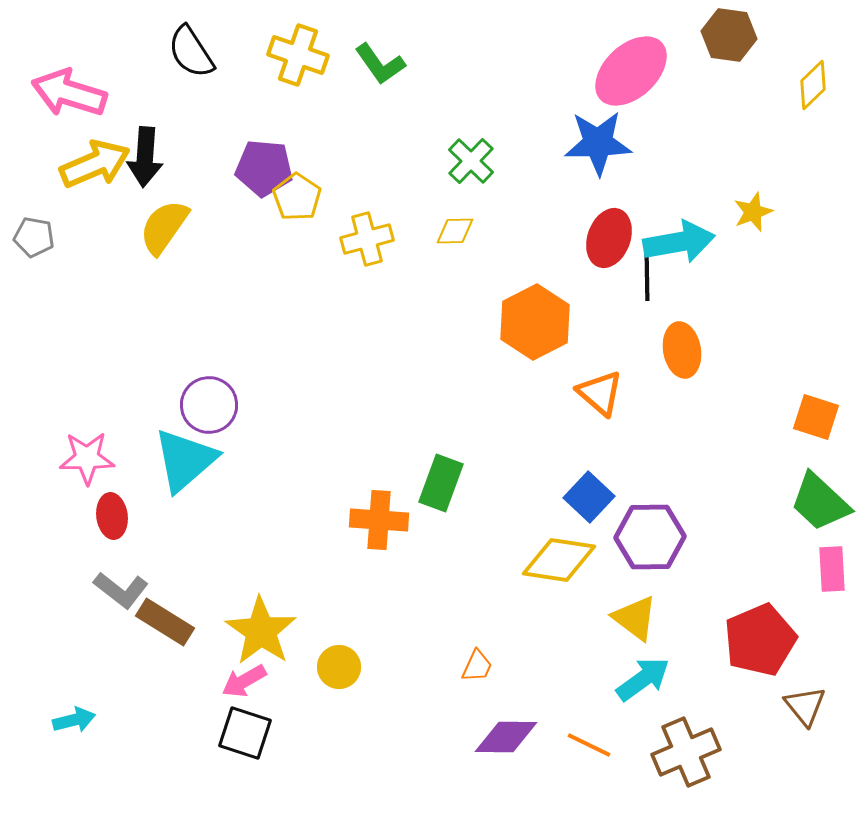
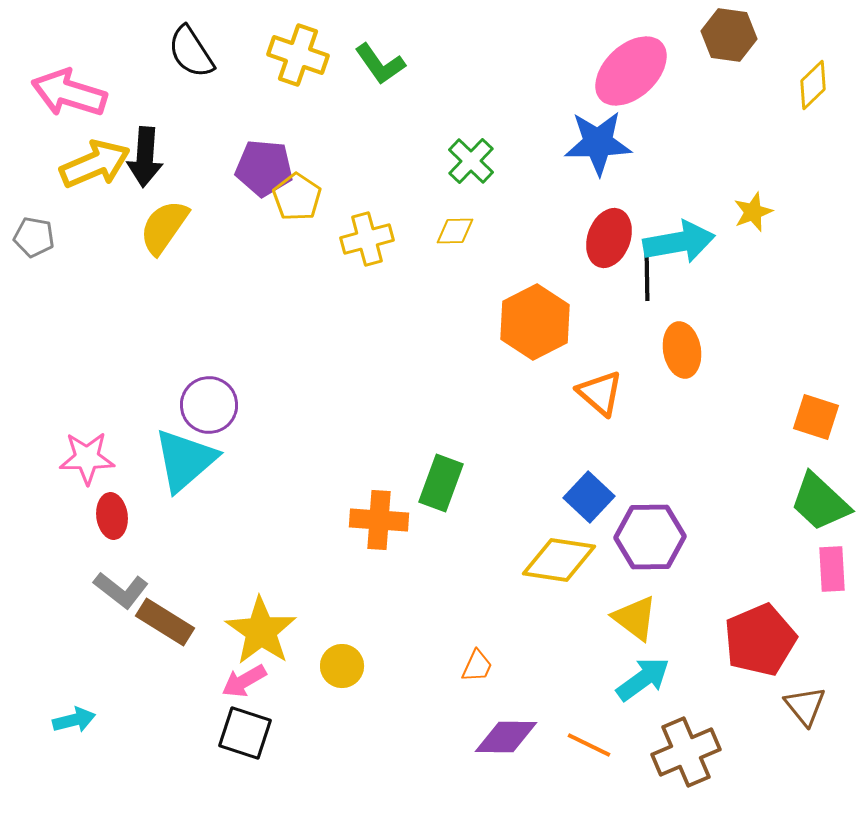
yellow circle at (339, 667): moved 3 px right, 1 px up
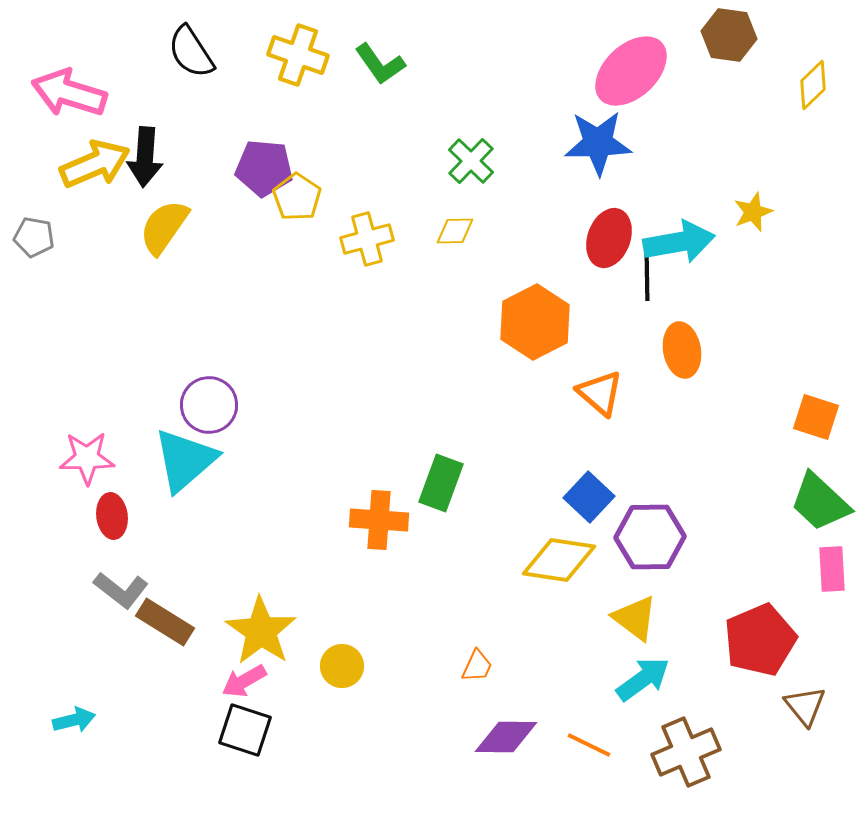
black square at (245, 733): moved 3 px up
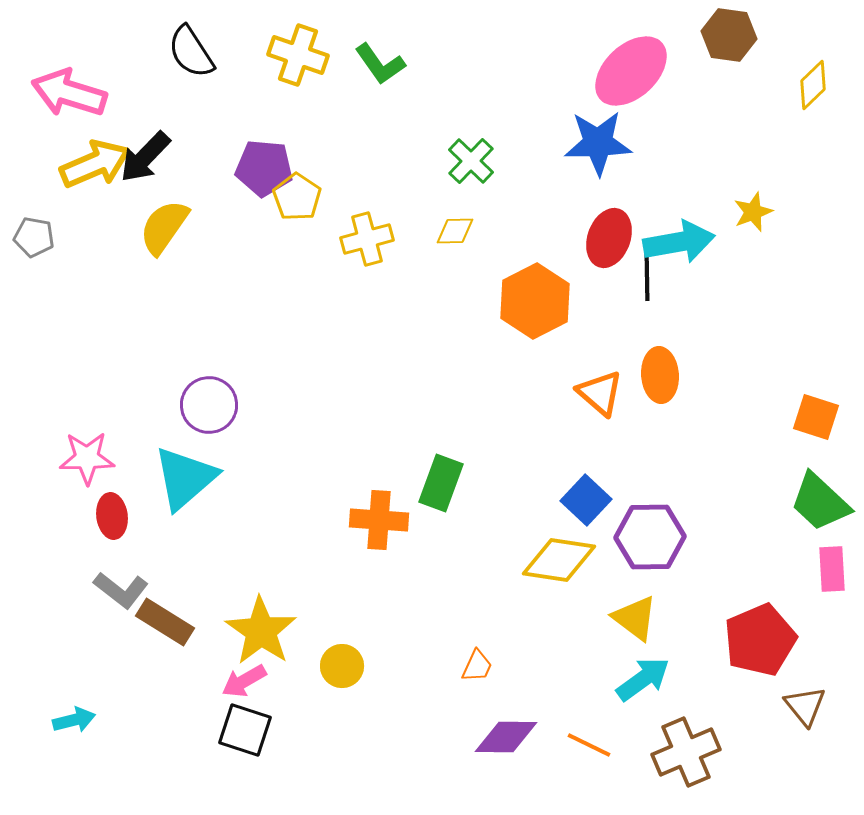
black arrow at (145, 157): rotated 40 degrees clockwise
orange hexagon at (535, 322): moved 21 px up
orange ellipse at (682, 350): moved 22 px left, 25 px down; rotated 6 degrees clockwise
cyan triangle at (185, 460): moved 18 px down
blue square at (589, 497): moved 3 px left, 3 px down
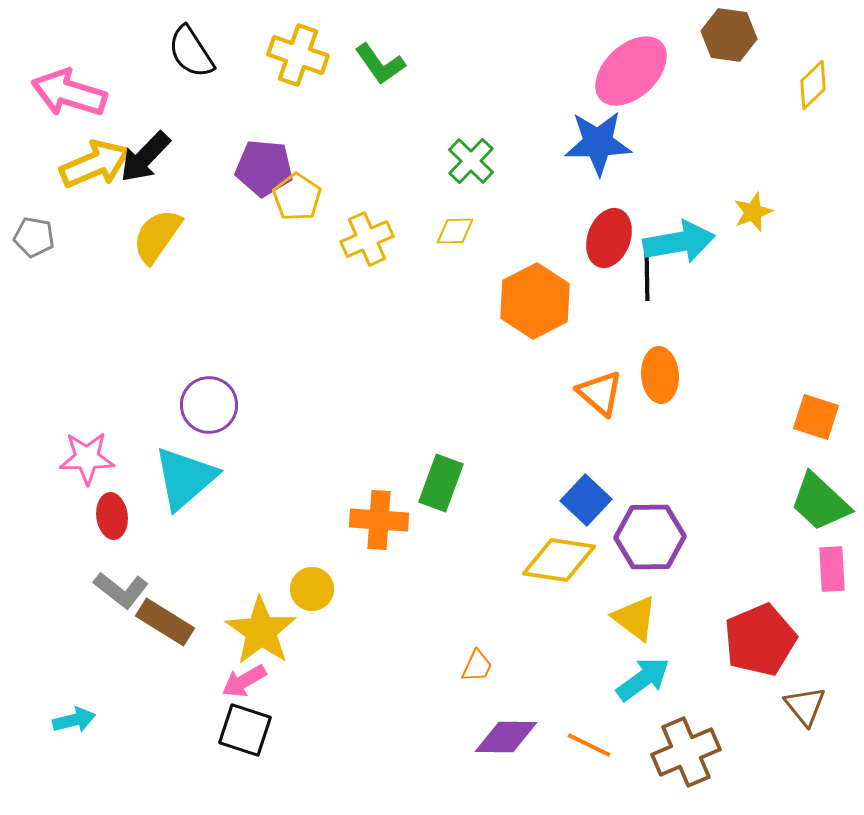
yellow semicircle at (164, 227): moved 7 px left, 9 px down
yellow cross at (367, 239): rotated 9 degrees counterclockwise
yellow circle at (342, 666): moved 30 px left, 77 px up
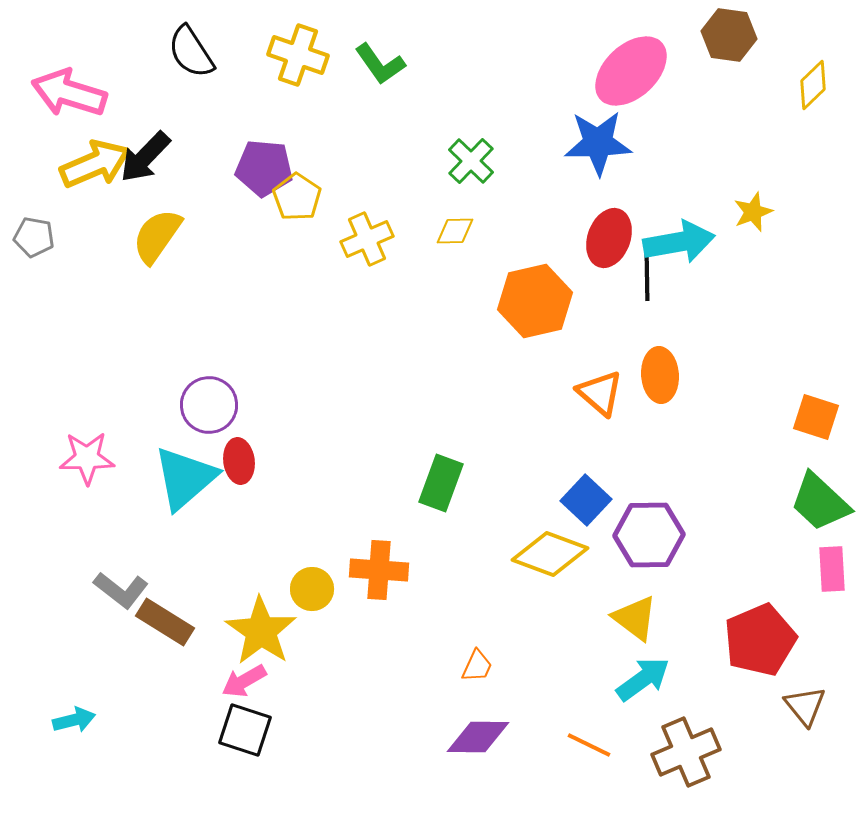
orange hexagon at (535, 301): rotated 14 degrees clockwise
red ellipse at (112, 516): moved 127 px right, 55 px up
orange cross at (379, 520): moved 50 px down
purple hexagon at (650, 537): moved 1 px left, 2 px up
yellow diamond at (559, 560): moved 9 px left, 6 px up; rotated 12 degrees clockwise
purple diamond at (506, 737): moved 28 px left
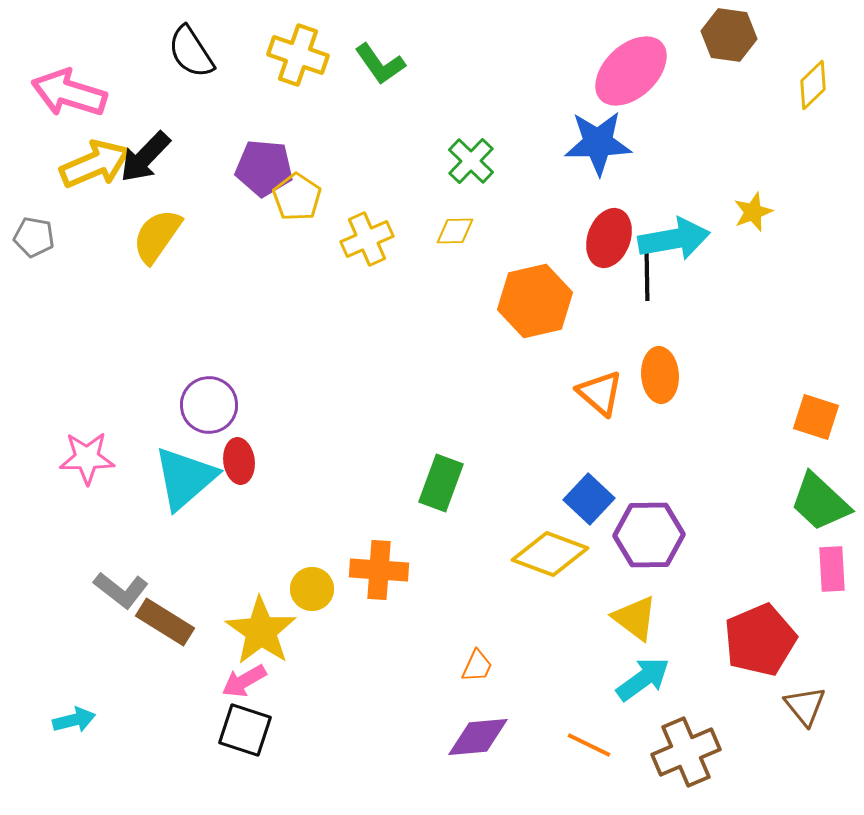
cyan arrow at (679, 242): moved 5 px left, 3 px up
blue square at (586, 500): moved 3 px right, 1 px up
purple diamond at (478, 737): rotated 6 degrees counterclockwise
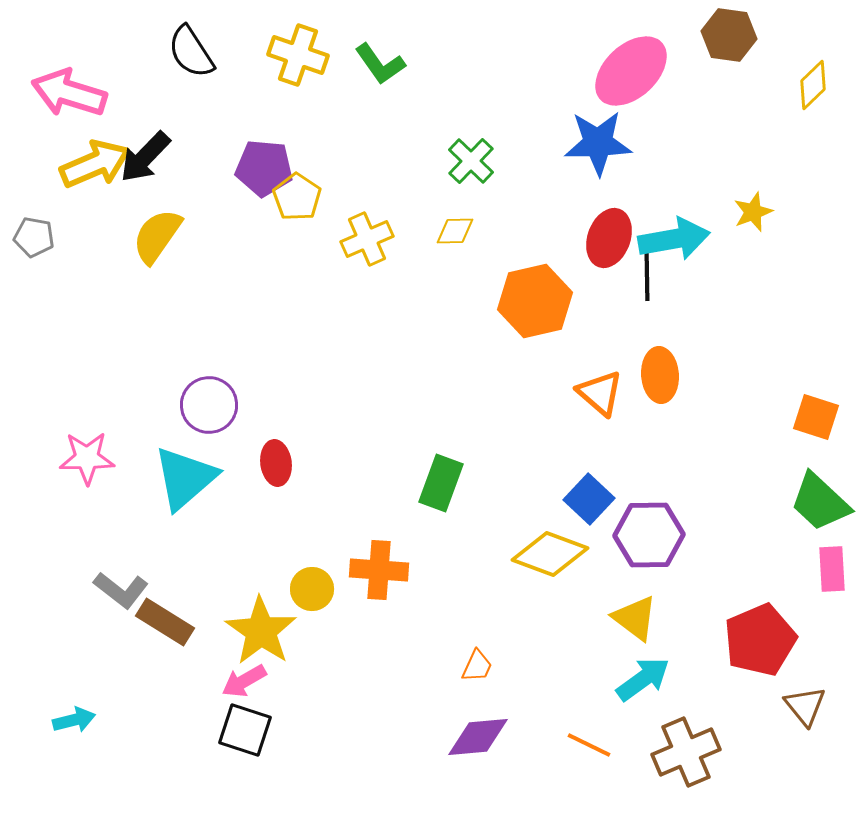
red ellipse at (239, 461): moved 37 px right, 2 px down
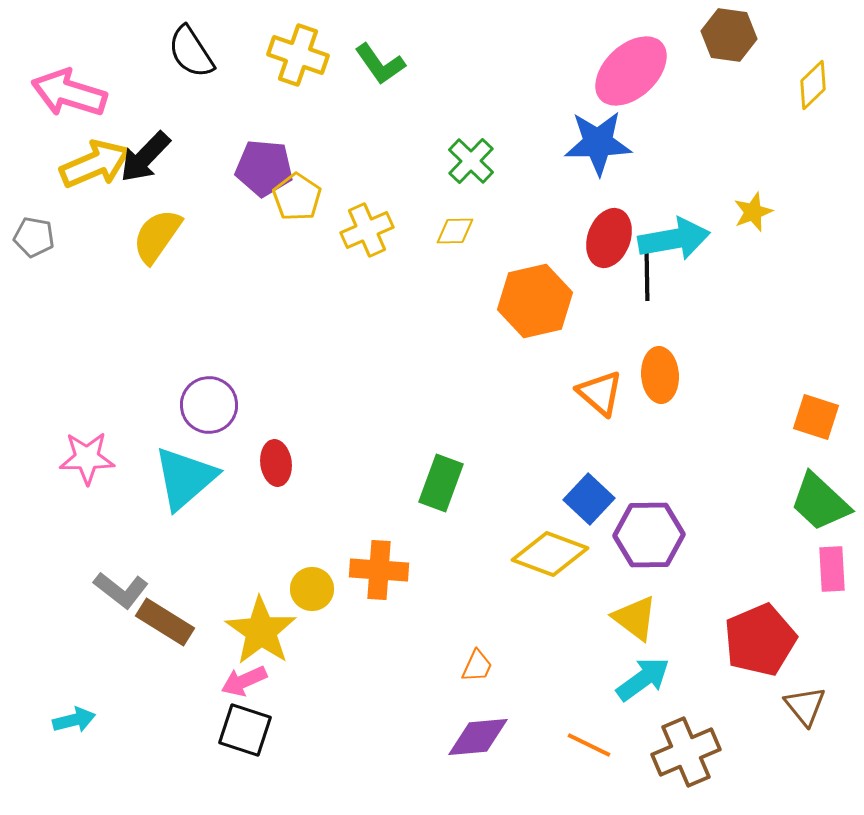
yellow cross at (367, 239): moved 9 px up
pink arrow at (244, 681): rotated 6 degrees clockwise
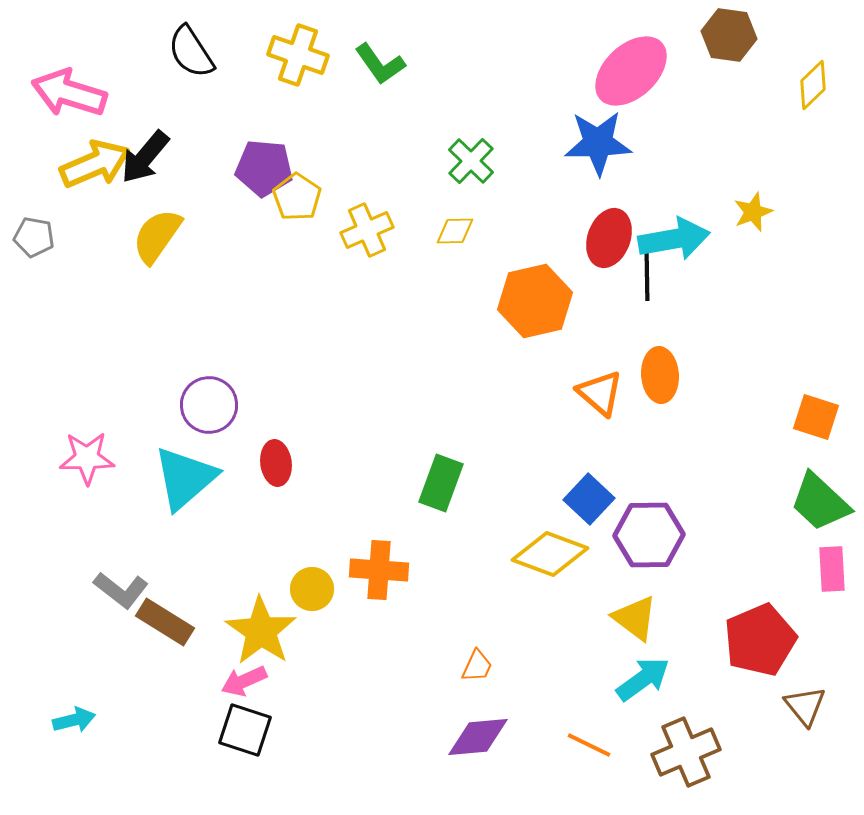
black arrow at (145, 157): rotated 4 degrees counterclockwise
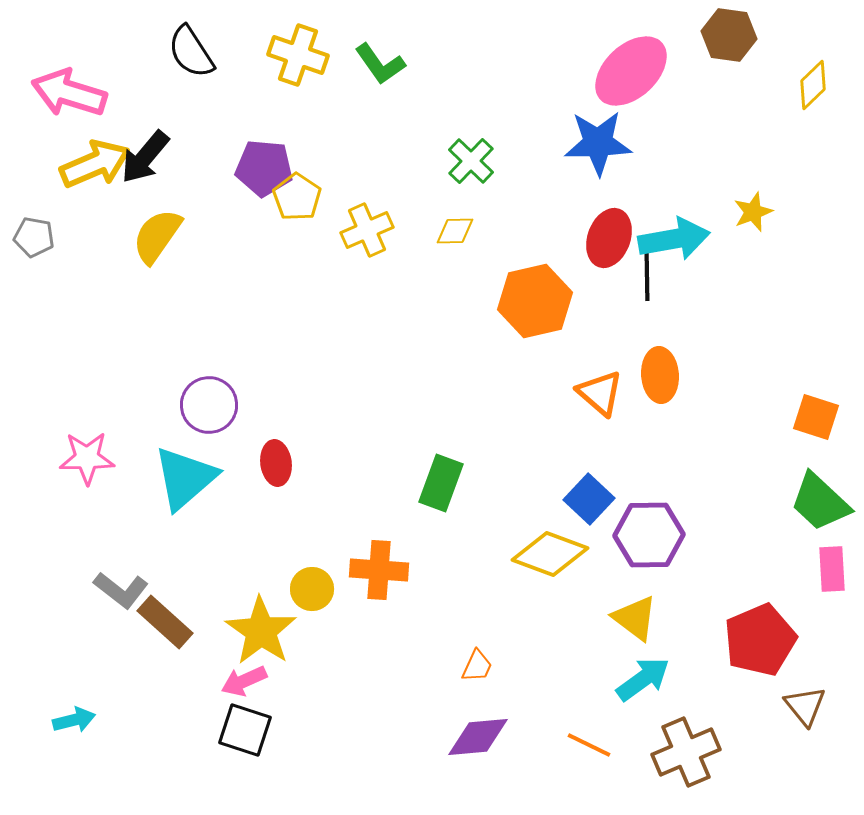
brown rectangle at (165, 622): rotated 10 degrees clockwise
